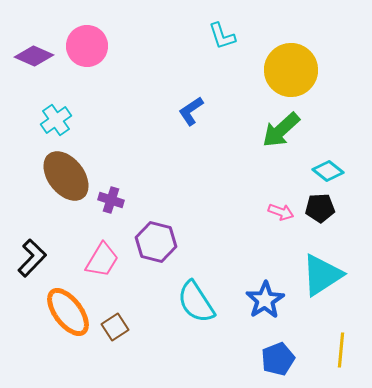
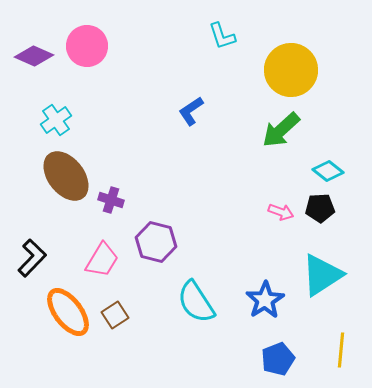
brown square: moved 12 px up
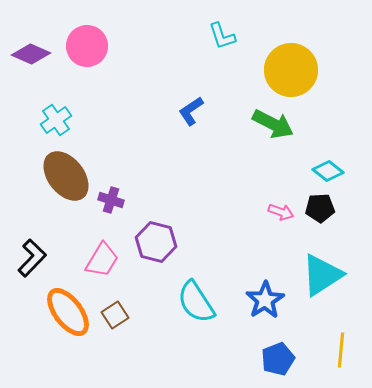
purple diamond: moved 3 px left, 2 px up
green arrow: moved 8 px left, 6 px up; rotated 111 degrees counterclockwise
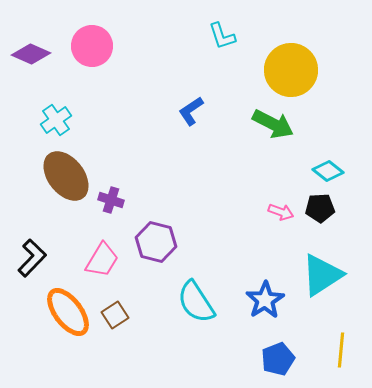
pink circle: moved 5 px right
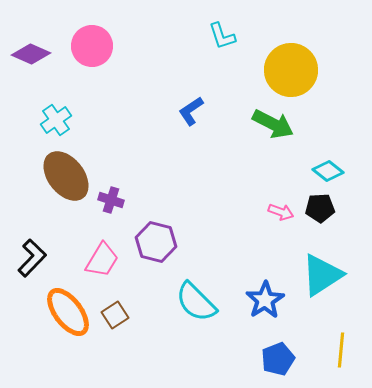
cyan semicircle: rotated 12 degrees counterclockwise
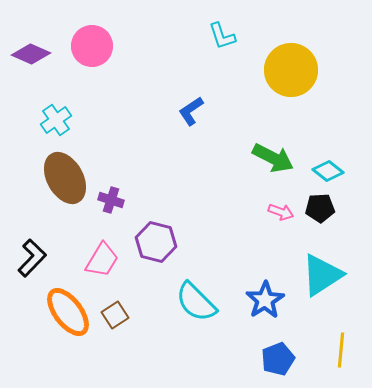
green arrow: moved 34 px down
brown ellipse: moved 1 px left, 2 px down; rotated 9 degrees clockwise
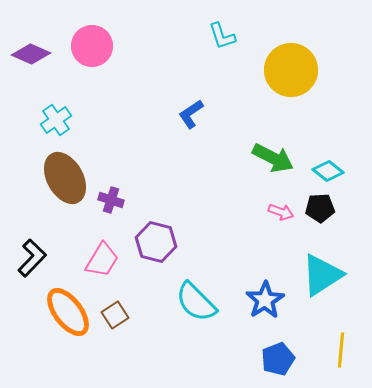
blue L-shape: moved 3 px down
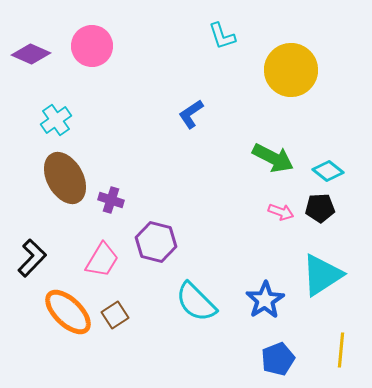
orange ellipse: rotated 9 degrees counterclockwise
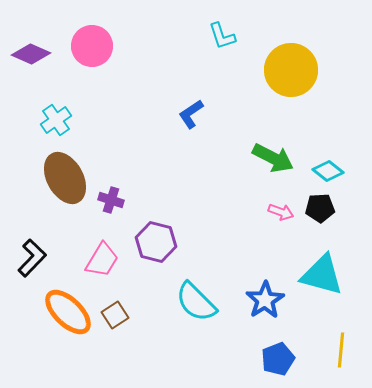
cyan triangle: rotated 48 degrees clockwise
